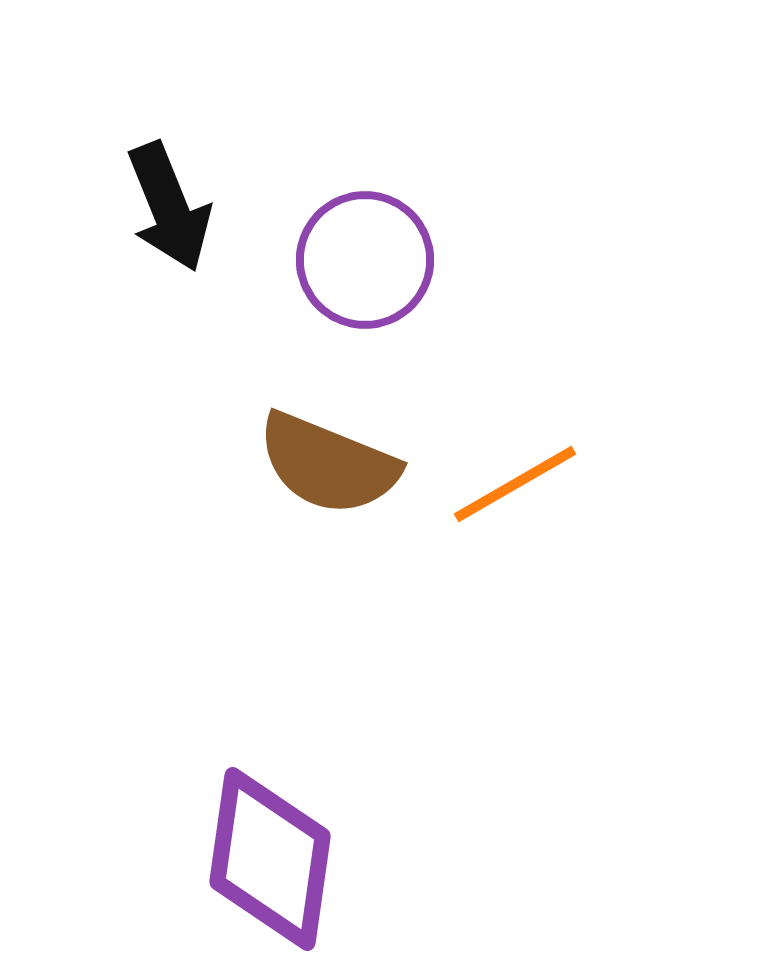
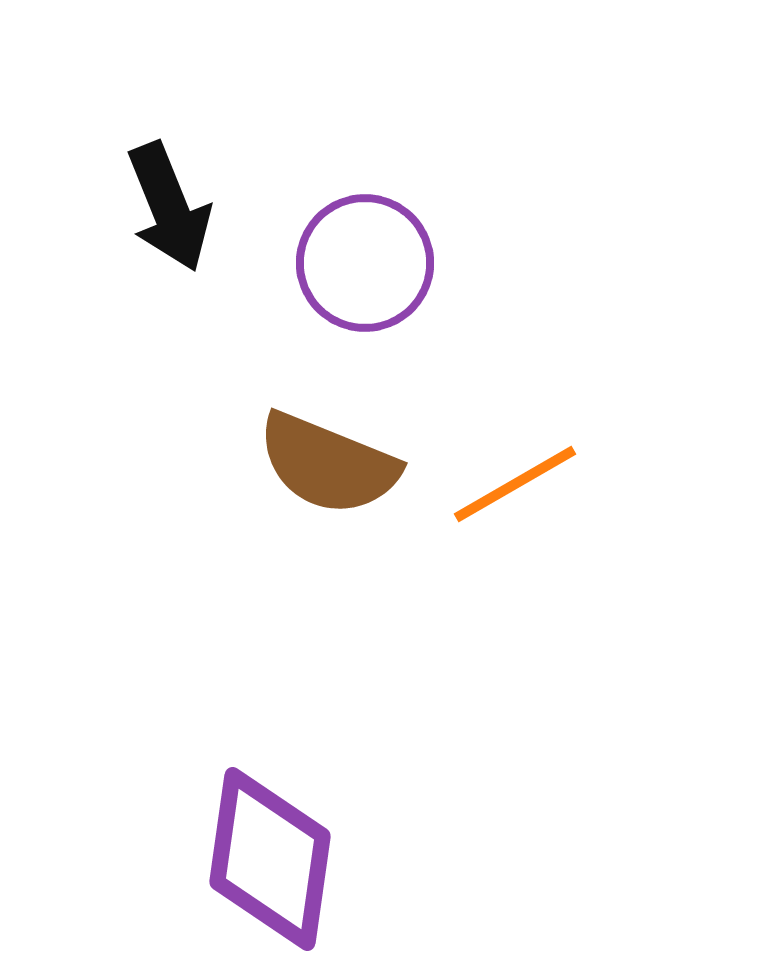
purple circle: moved 3 px down
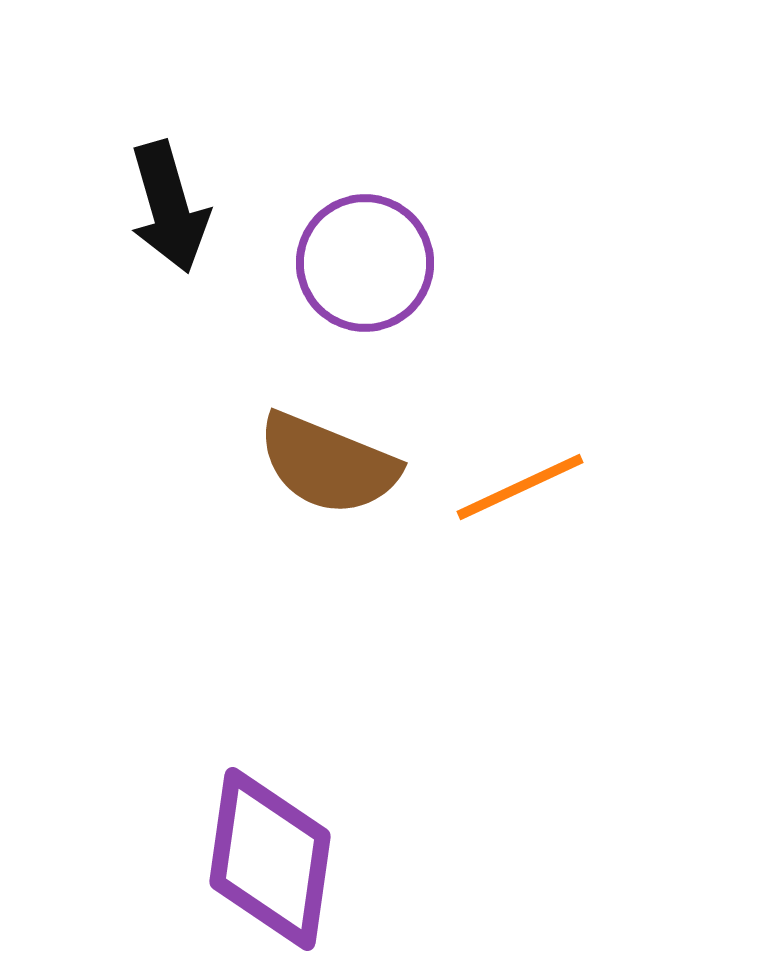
black arrow: rotated 6 degrees clockwise
orange line: moved 5 px right, 3 px down; rotated 5 degrees clockwise
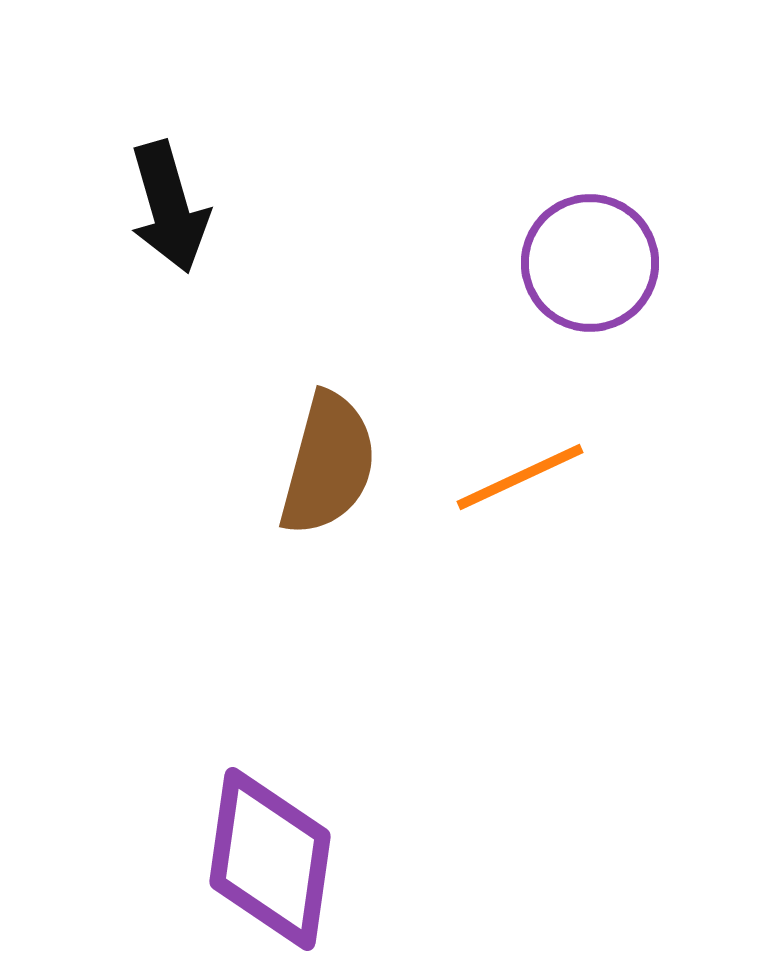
purple circle: moved 225 px right
brown semicircle: rotated 97 degrees counterclockwise
orange line: moved 10 px up
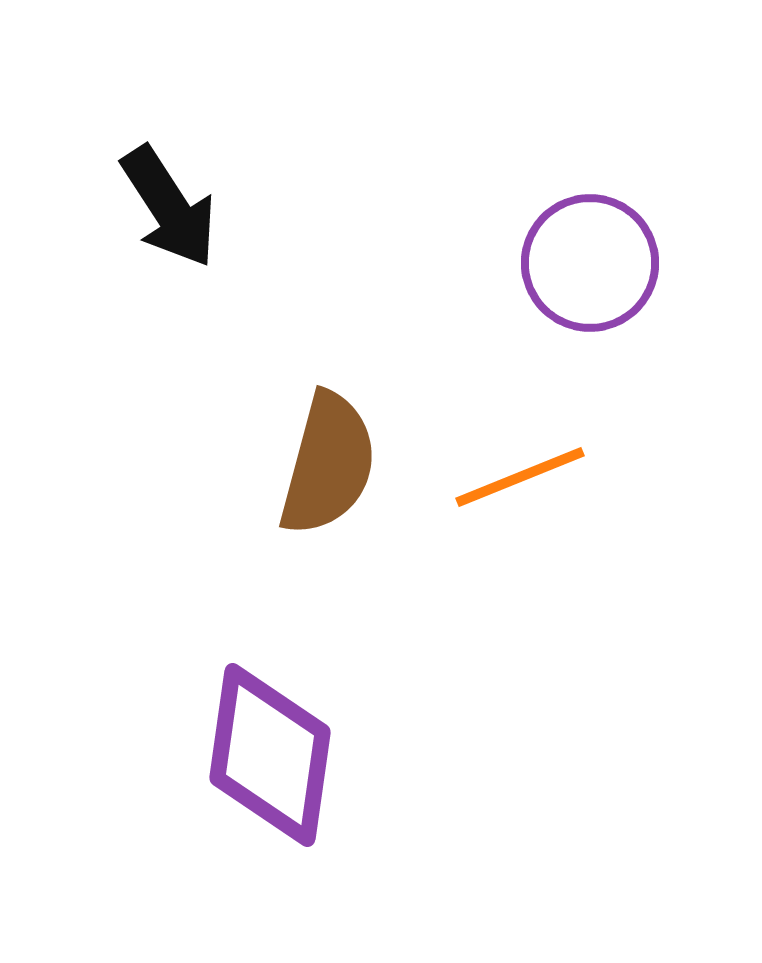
black arrow: rotated 17 degrees counterclockwise
orange line: rotated 3 degrees clockwise
purple diamond: moved 104 px up
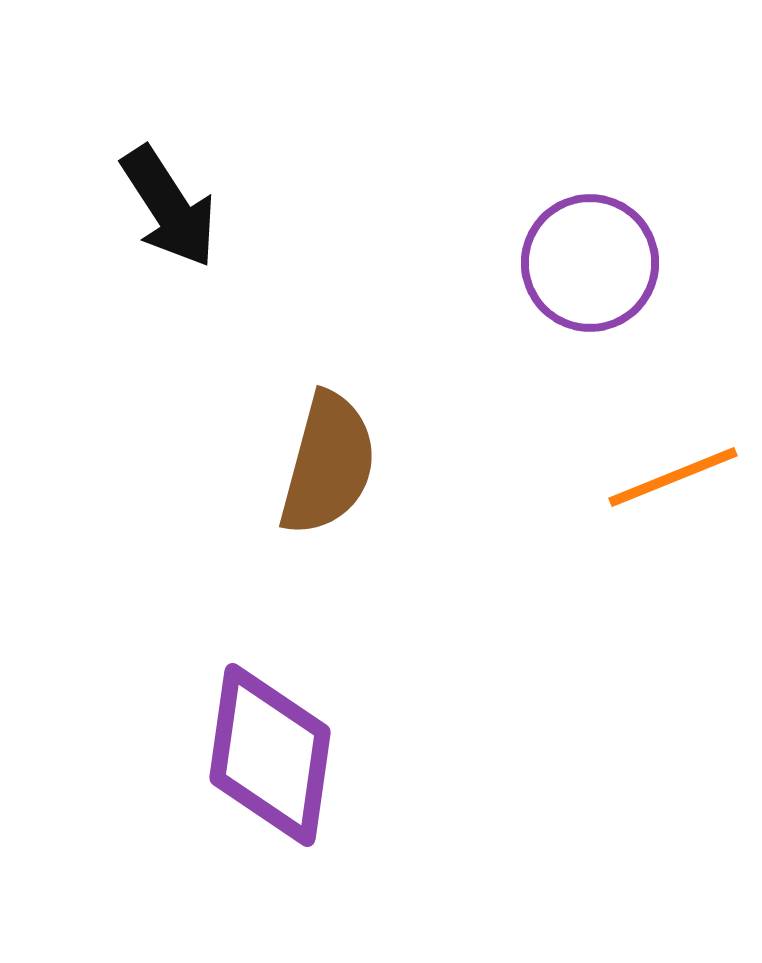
orange line: moved 153 px right
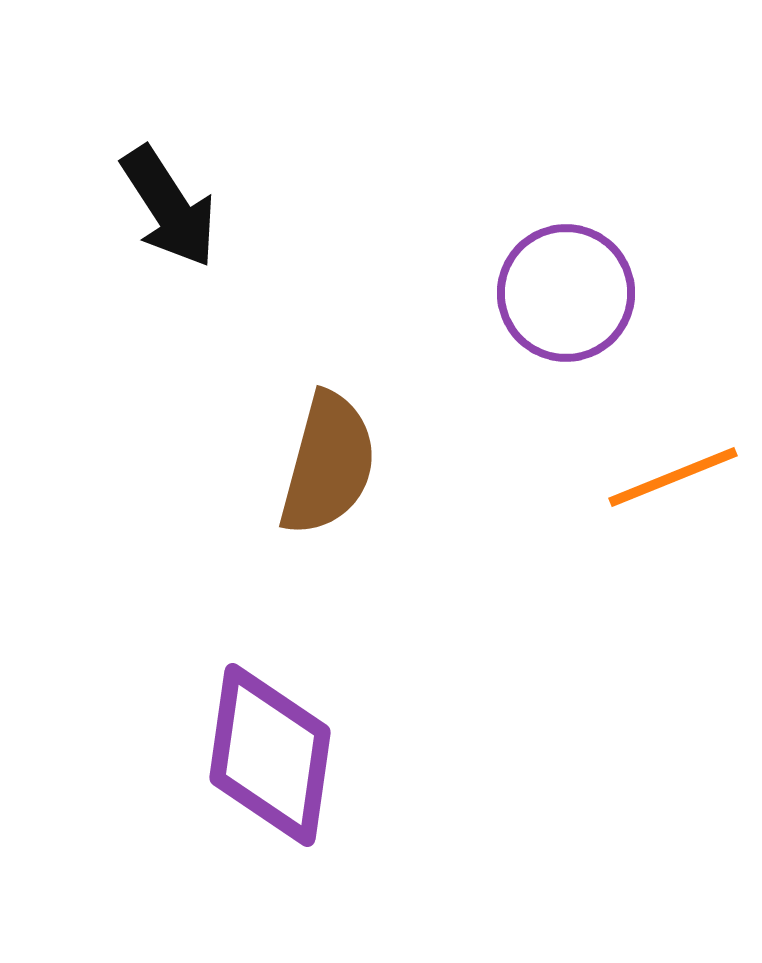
purple circle: moved 24 px left, 30 px down
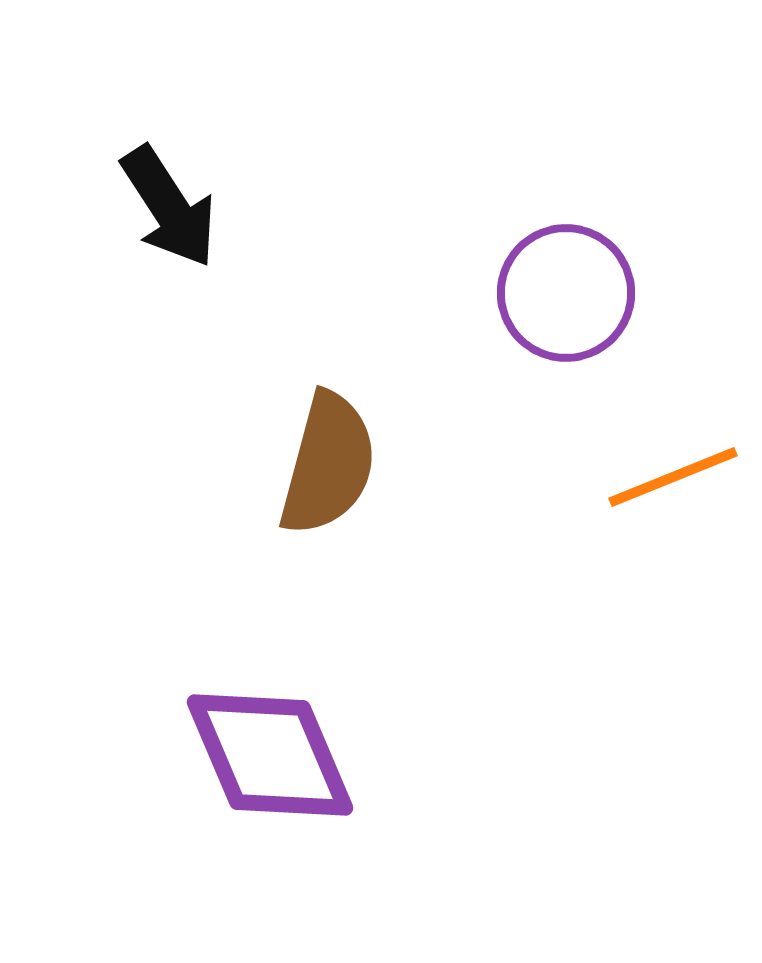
purple diamond: rotated 31 degrees counterclockwise
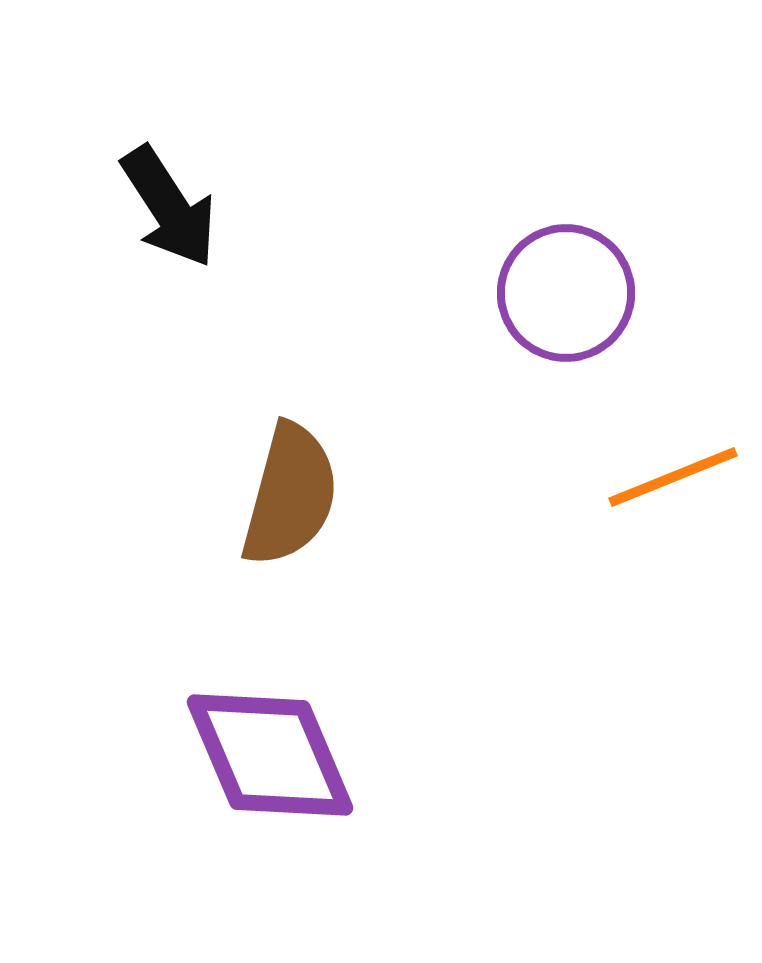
brown semicircle: moved 38 px left, 31 px down
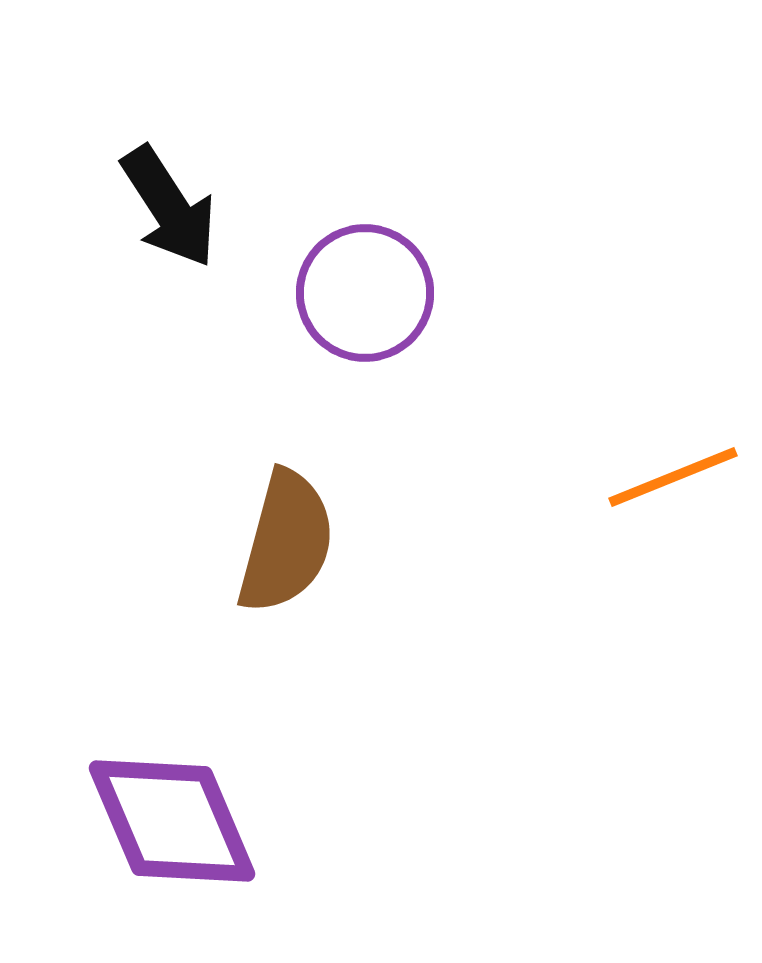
purple circle: moved 201 px left
brown semicircle: moved 4 px left, 47 px down
purple diamond: moved 98 px left, 66 px down
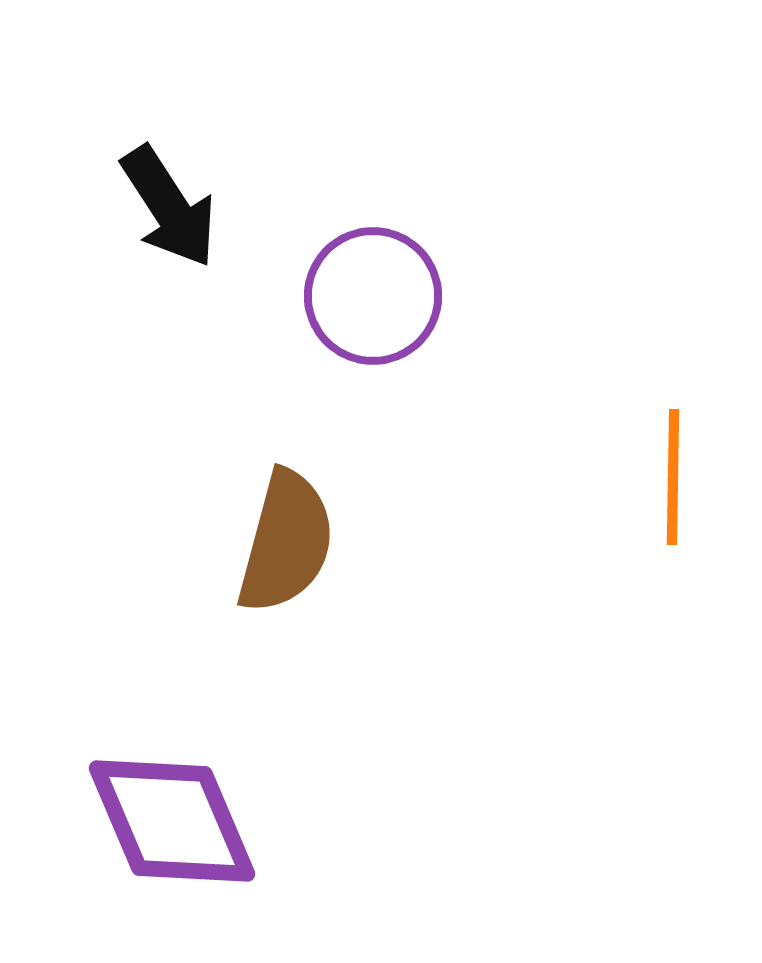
purple circle: moved 8 px right, 3 px down
orange line: rotated 67 degrees counterclockwise
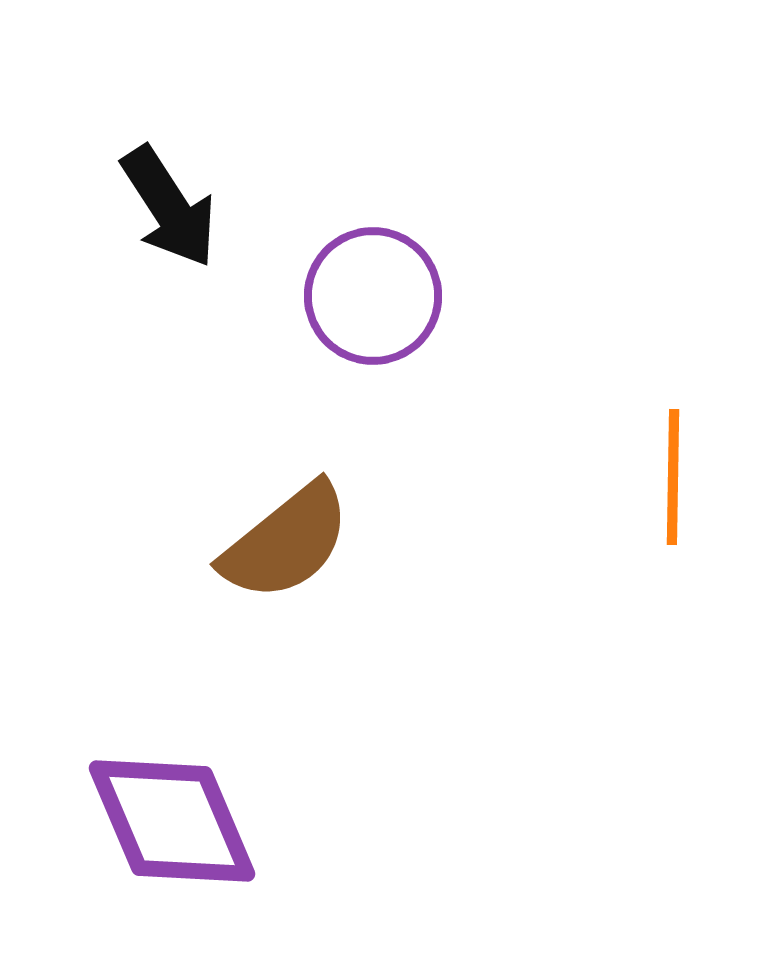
brown semicircle: rotated 36 degrees clockwise
